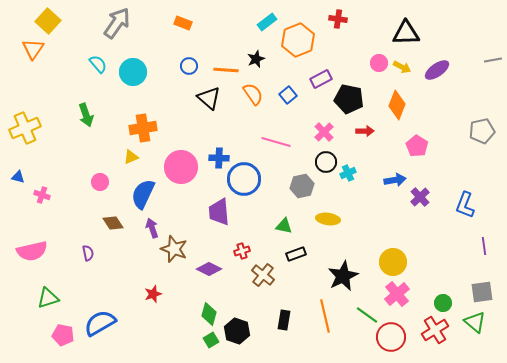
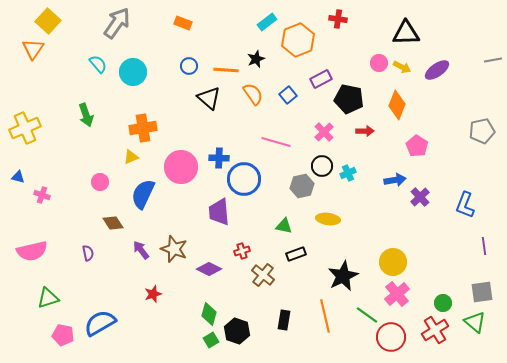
black circle at (326, 162): moved 4 px left, 4 px down
purple arrow at (152, 228): moved 11 px left, 22 px down; rotated 18 degrees counterclockwise
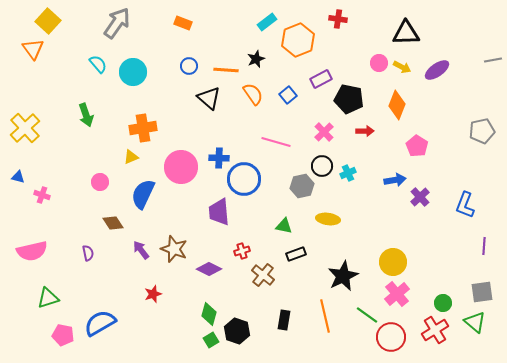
orange triangle at (33, 49): rotated 10 degrees counterclockwise
yellow cross at (25, 128): rotated 20 degrees counterclockwise
purple line at (484, 246): rotated 12 degrees clockwise
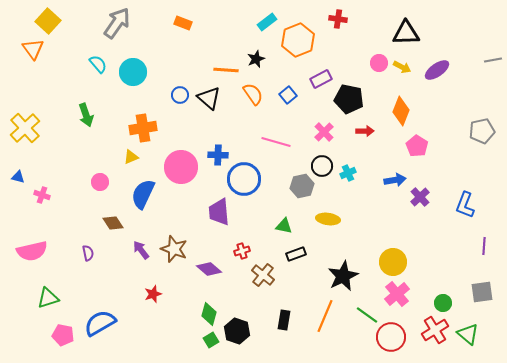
blue circle at (189, 66): moved 9 px left, 29 px down
orange diamond at (397, 105): moved 4 px right, 6 px down
blue cross at (219, 158): moved 1 px left, 3 px up
purple diamond at (209, 269): rotated 15 degrees clockwise
orange line at (325, 316): rotated 36 degrees clockwise
green triangle at (475, 322): moved 7 px left, 12 px down
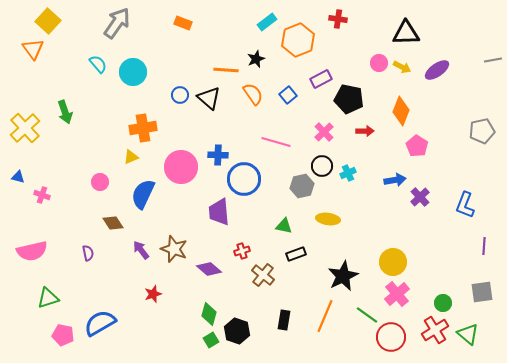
green arrow at (86, 115): moved 21 px left, 3 px up
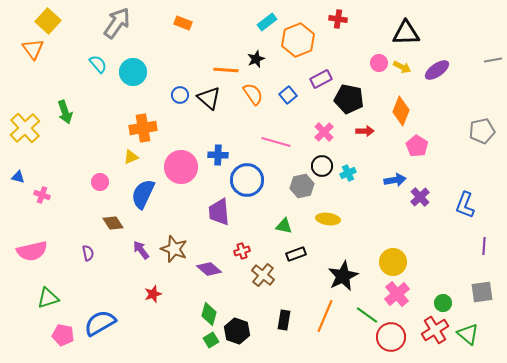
blue circle at (244, 179): moved 3 px right, 1 px down
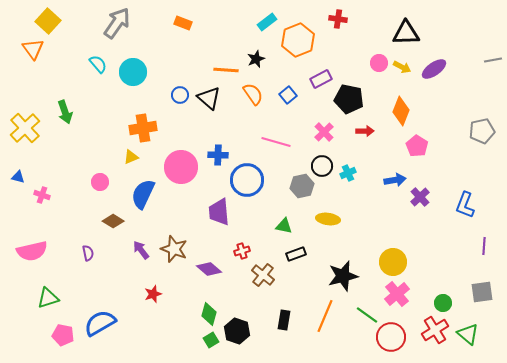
purple ellipse at (437, 70): moved 3 px left, 1 px up
brown diamond at (113, 223): moved 2 px up; rotated 25 degrees counterclockwise
black star at (343, 276): rotated 12 degrees clockwise
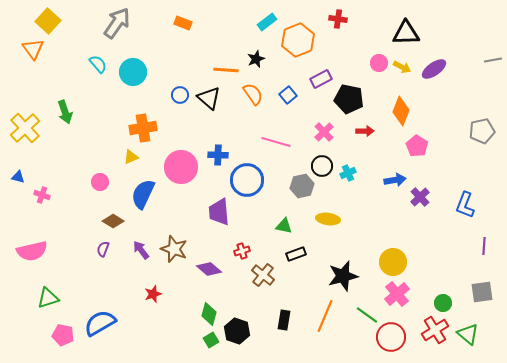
purple semicircle at (88, 253): moved 15 px right, 4 px up; rotated 147 degrees counterclockwise
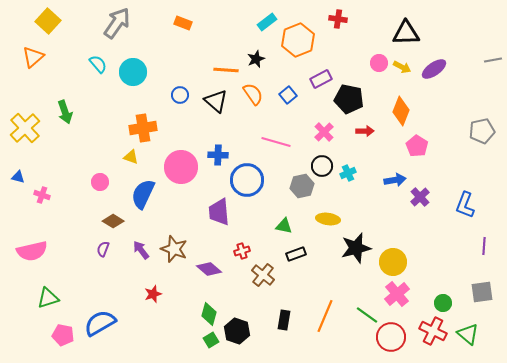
orange triangle at (33, 49): moved 8 px down; rotated 25 degrees clockwise
black triangle at (209, 98): moved 7 px right, 3 px down
yellow triangle at (131, 157): rotated 42 degrees clockwise
black star at (343, 276): moved 13 px right, 28 px up
red cross at (435, 330): moved 2 px left, 1 px down; rotated 32 degrees counterclockwise
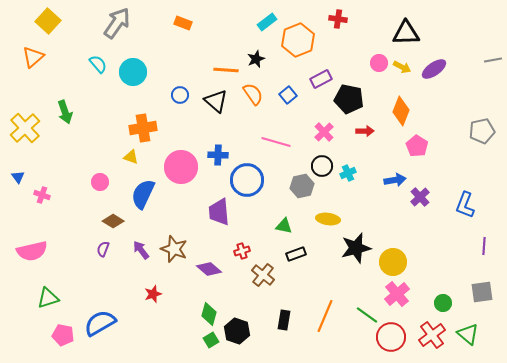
blue triangle at (18, 177): rotated 40 degrees clockwise
red cross at (433, 331): moved 1 px left, 4 px down; rotated 28 degrees clockwise
